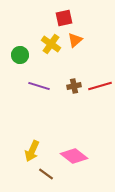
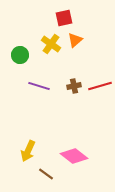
yellow arrow: moved 4 px left
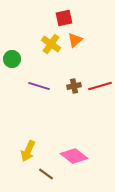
green circle: moved 8 px left, 4 px down
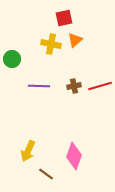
yellow cross: rotated 24 degrees counterclockwise
purple line: rotated 15 degrees counterclockwise
pink diamond: rotated 72 degrees clockwise
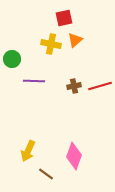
purple line: moved 5 px left, 5 px up
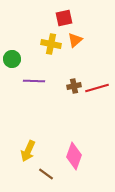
red line: moved 3 px left, 2 px down
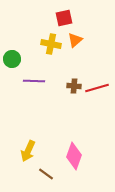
brown cross: rotated 16 degrees clockwise
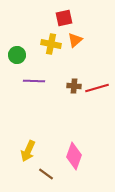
green circle: moved 5 px right, 4 px up
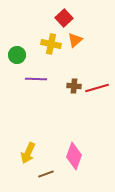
red square: rotated 30 degrees counterclockwise
purple line: moved 2 px right, 2 px up
yellow arrow: moved 2 px down
brown line: rotated 56 degrees counterclockwise
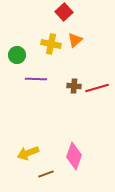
red square: moved 6 px up
yellow arrow: rotated 45 degrees clockwise
